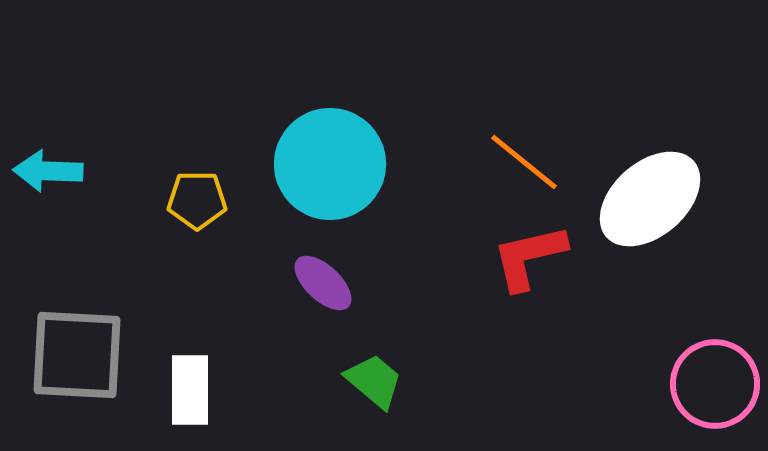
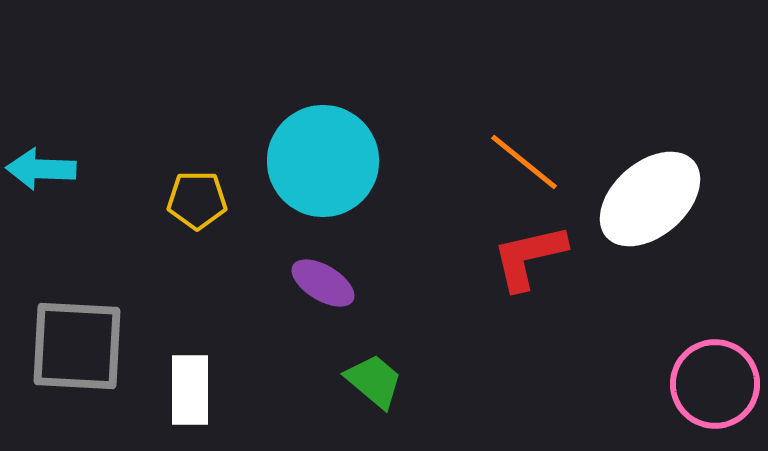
cyan circle: moved 7 px left, 3 px up
cyan arrow: moved 7 px left, 2 px up
purple ellipse: rotated 12 degrees counterclockwise
gray square: moved 9 px up
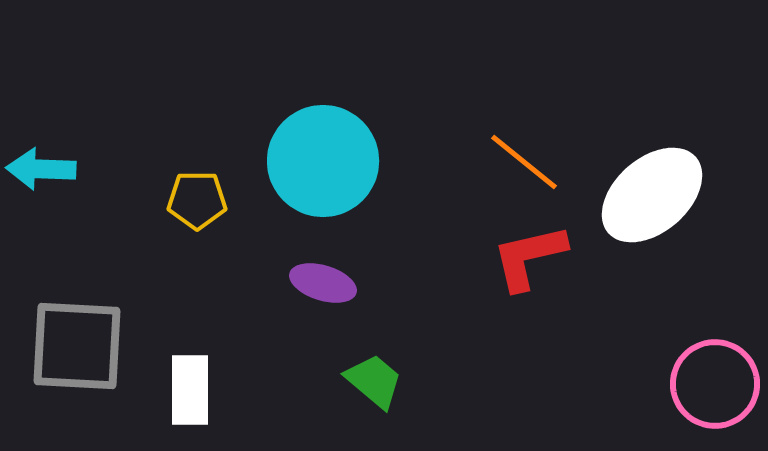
white ellipse: moved 2 px right, 4 px up
purple ellipse: rotated 14 degrees counterclockwise
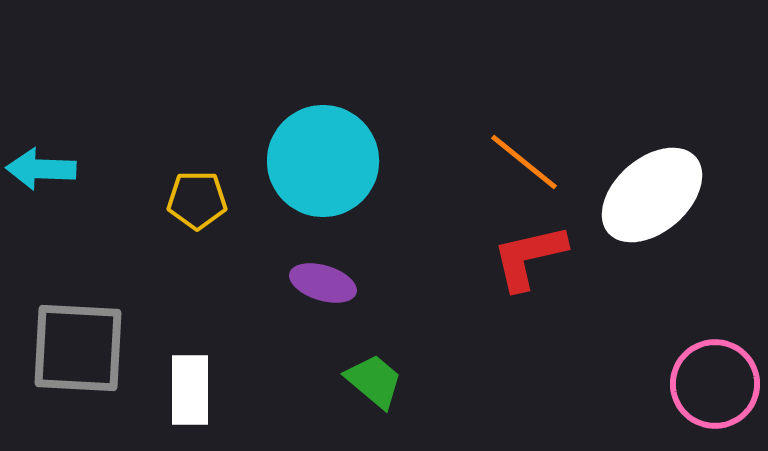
gray square: moved 1 px right, 2 px down
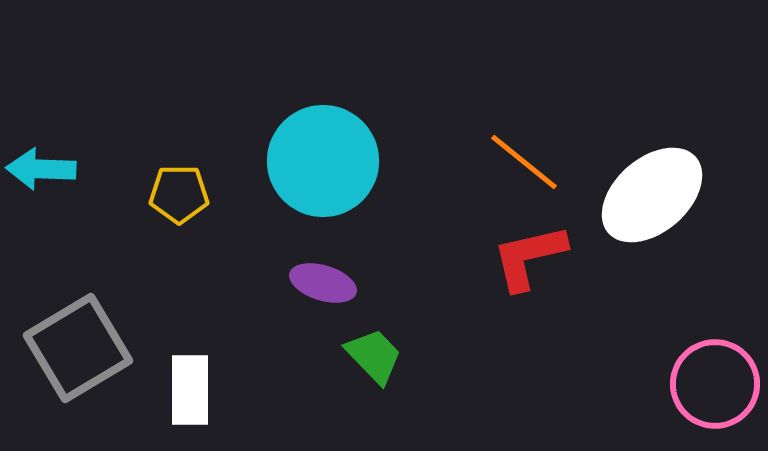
yellow pentagon: moved 18 px left, 6 px up
gray square: rotated 34 degrees counterclockwise
green trapezoid: moved 25 px up; rotated 6 degrees clockwise
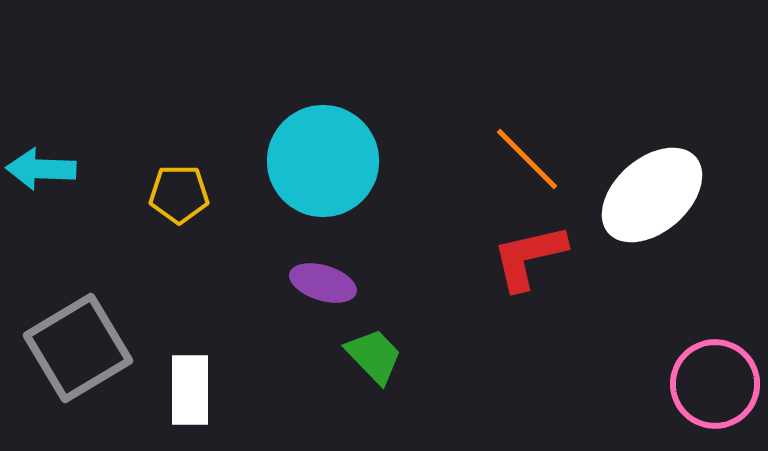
orange line: moved 3 px right, 3 px up; rotated 6 degrees clockwise
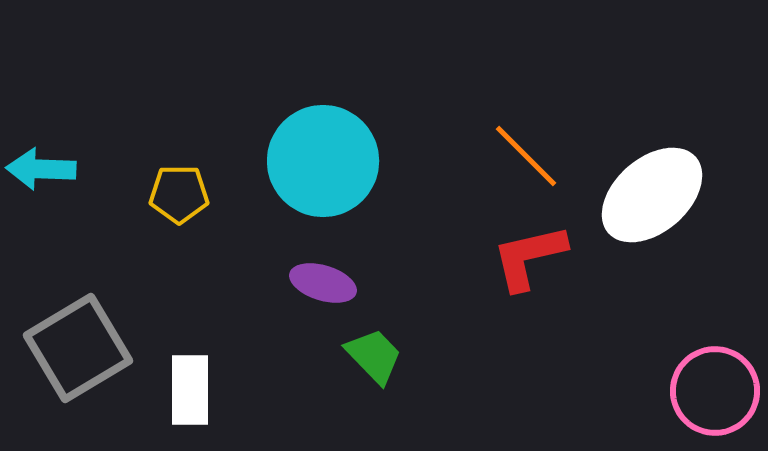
orange line: moved 1 px left, 3 px up
pink circle: moved 7 px down
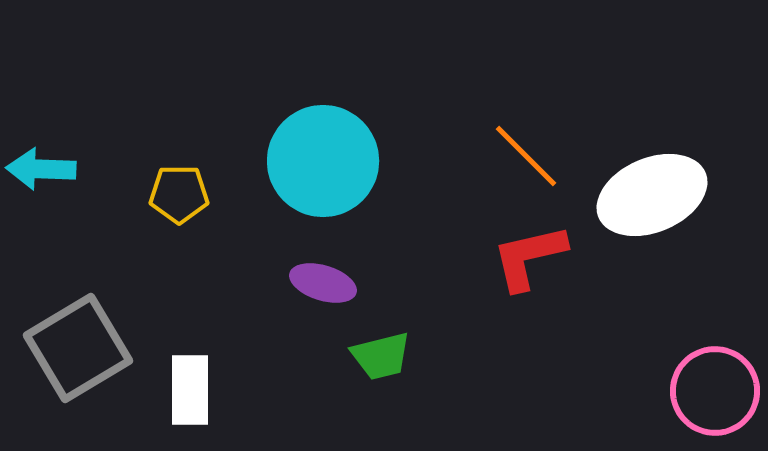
white ellipse: rotated 18 degrees clockwise
green trapezoid: moved 7 px right; rotated 120 degrees clockwise
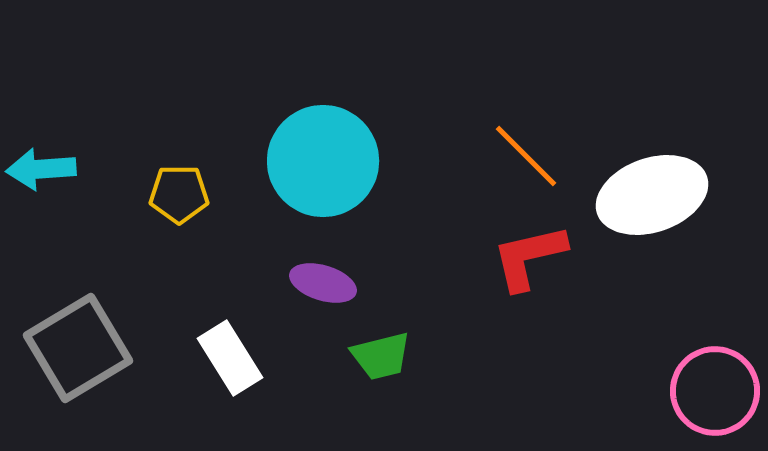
cyan arrow: rotated 6 degrees counterclockwise
white ellipse: rotated 4 degrees clockwise
white rectangle: moved 40 px right, 32 px up; rotated 32 degrees counterclockwise
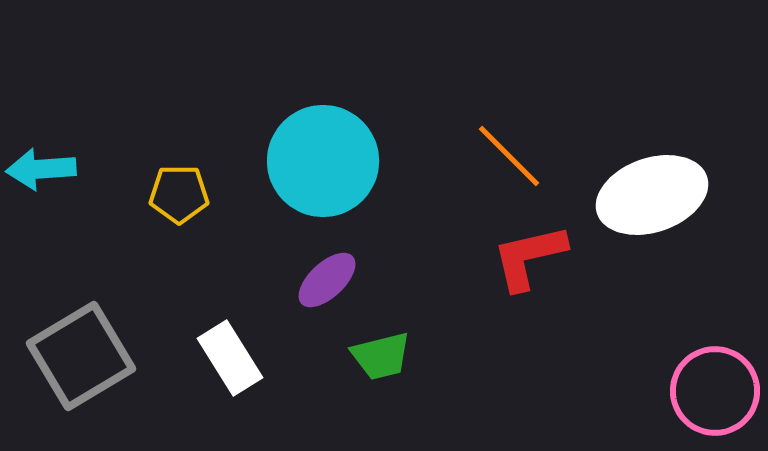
orange line: moved 17 px left
purple ellipse: moved 4 px right, 3 px up; rotated 60 degrees counterclockwise
gray square: moved 3 px right, 8 px down
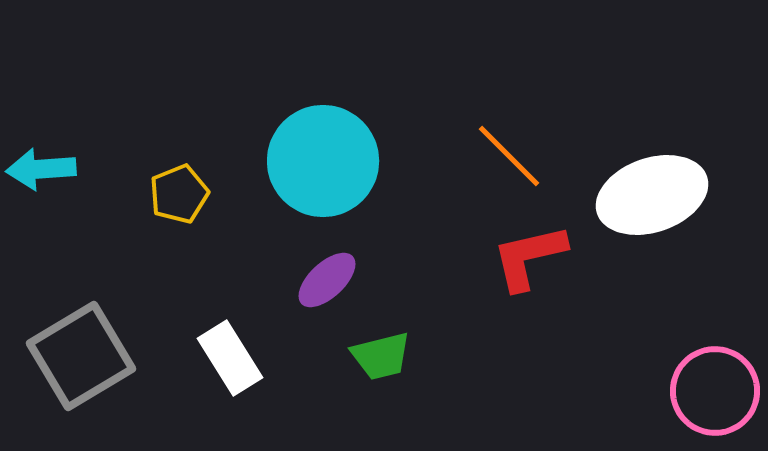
yellow pentagon: rotated 22 degrees counterclockwise
